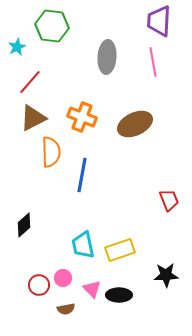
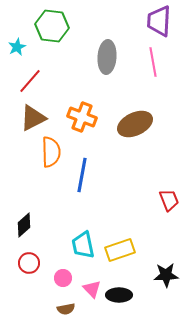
red line: moved 1 px up
red circle: moved 10 px left, 22 px up
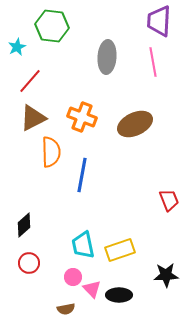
pink circle: moved 10 px right, 1 px up
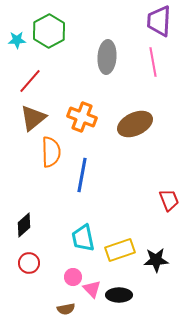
green hexagon: moved 3 px left, 5 px down; rotated 24 degrees clockwise
cyan star: moved 7 px up; rotated 24 degrees clockwise
brown triangle: rotated 12 degrees counterclockwise
cyan trapezoid: moved 7 px up
black star: moved 10 px left, 15 px up
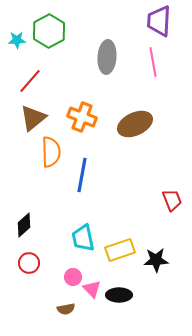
red trapezoid: moved 3 px right
